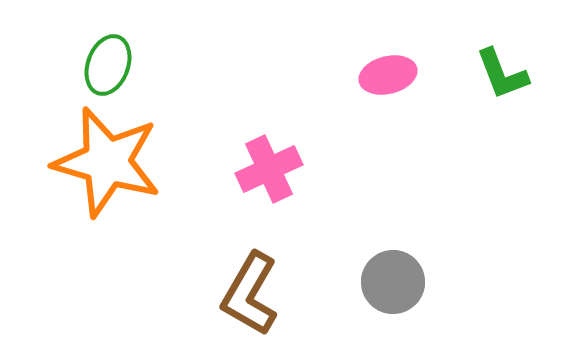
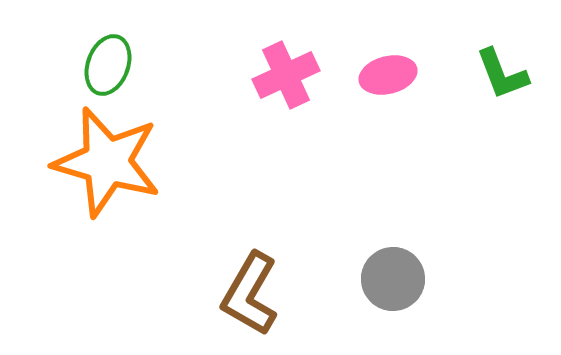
pink cross: moved 17 px right, 94 px up
gray circle: moved 3 px up
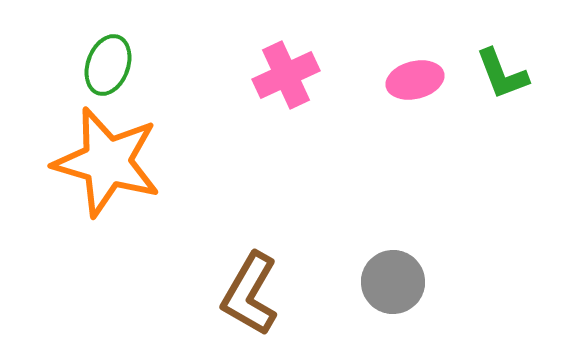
pink ellipse: moved 27 px right, 5 px down
gray circle: moved 3 px down
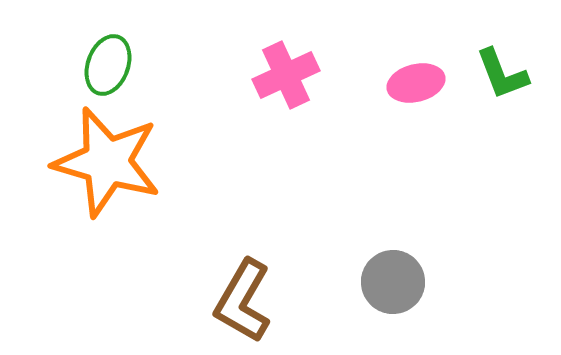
pink ellipse: moved 1 px right, 3 px down
brown L-shape: moved 7 px left, 7 px down
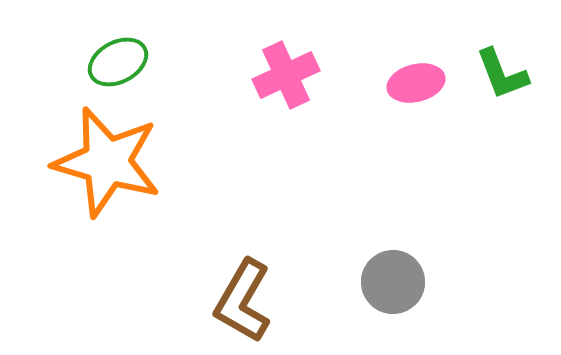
green ellipse: moved 10 px right, 3 px up; rotated 42 degrees clockwise
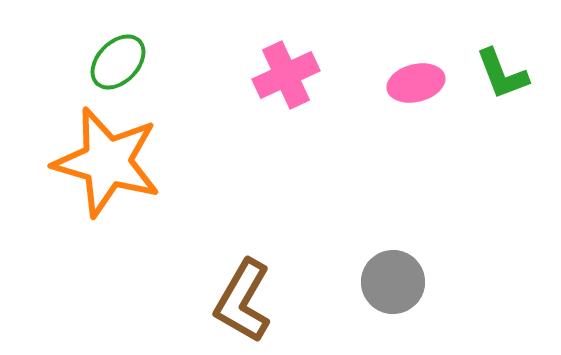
green ellipse: rotated 18 degrees counterclockwise
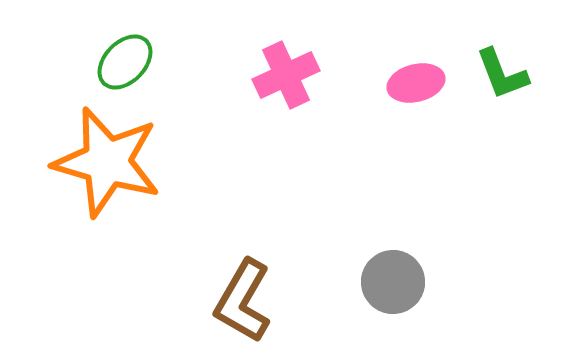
green ellipse: moved 7 px right
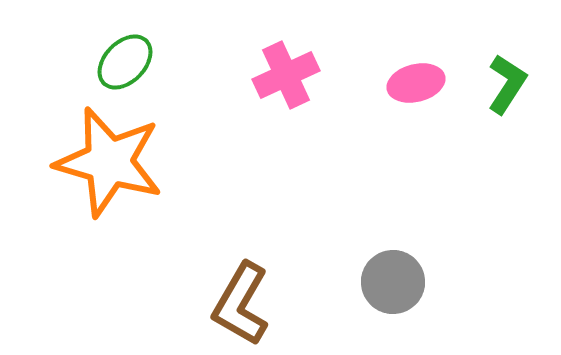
green L-shape: moved 5 px right, 10 px down; rotated 126 degrees counterclockwise
orange star: moved 2 px right
brown L-shape: moved 2 px left, 3 px down
